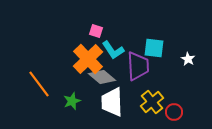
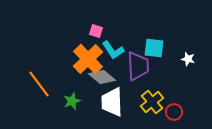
white star: rotated 16 degrees counterclockwise
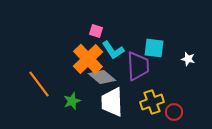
yellow cross: rotated 20 degrees clockwise
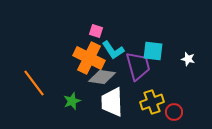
cyan square: moved 1 px left, 3 px down
orange cross: moved 1 px right, 1 px up; rotated 20 degrees counterclockwise
purple trapezoid: rotated 12 degrees counterclockwise
gray diamond: rotated 32 degrees counterclockwise
orange line: moved 5 px left, 1 px up
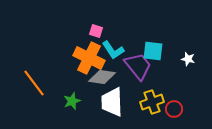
purple trapezoid: rotated 24 degrees counterclockwise
red circle: moved 3 px up
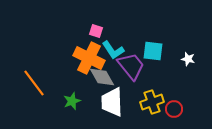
purple trapezoid: moved 7 px left
gray diamond: rotated 52 degrees clockwise
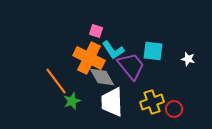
orange line: moved 22 px right, 2 px up
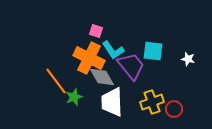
green star: moved 2 px right, 4 px up
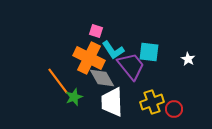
cyan square: moved 4 px left, 1 px down
white star: rotated 16 degrees clockwise
gray diamond: moved 1 px down
orange line: moved 2 px right
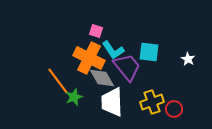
purple trapezoid: moved 4 px left, 1 px down
